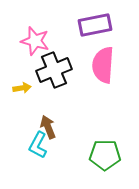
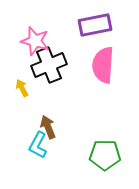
black cross: moved 5 px left, 5 px up
yellow arrow: rotated 108 degrees counterclockwise
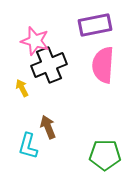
cyan L-shape: moved 10 px left, 1 px down; rotated 12 degrees counterclockwise
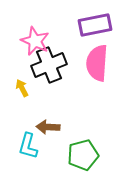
pink star: rotated 8 degrees clockwise
pink semicircle: moved 6 px left, 2 px up
brown arrow: rotated 65 degrees counterclockwise
green pentagon: moved 22 px left; rotated 16 degrees counterclockwise
